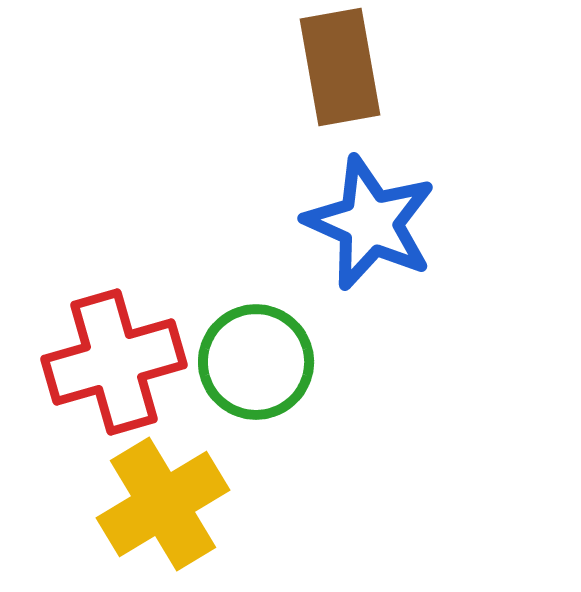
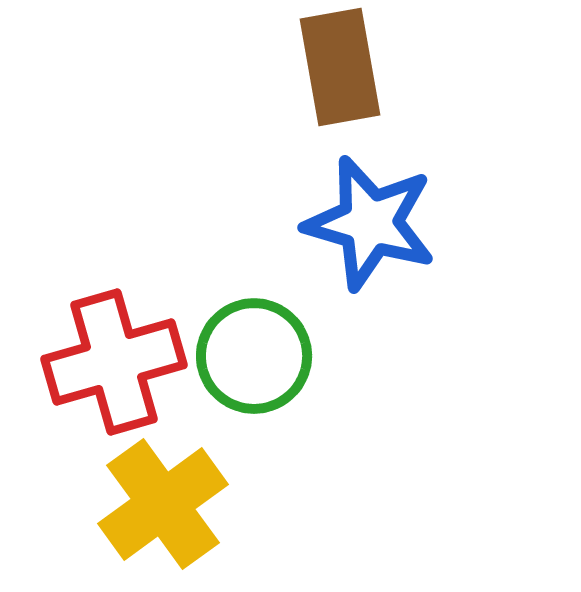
blue star: rotated 8 degrees counterclockwise
green circle: moved 2 px left, 6 px up
yellow cross: rotated 5 degrees counterclockwise
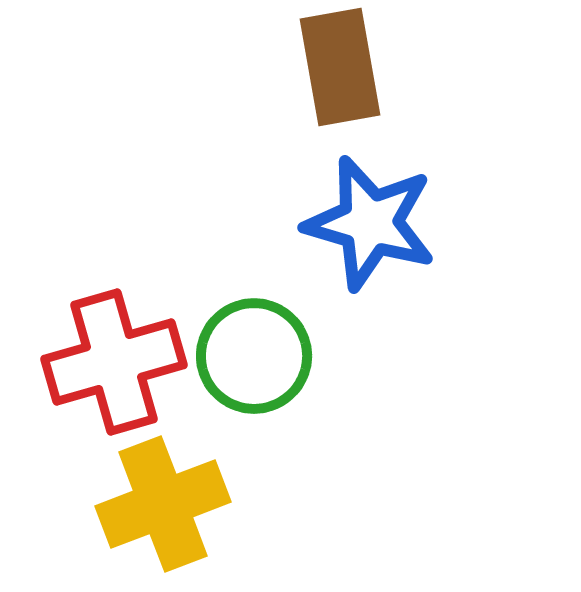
yellow cross: rotated 15 degrees clockwise
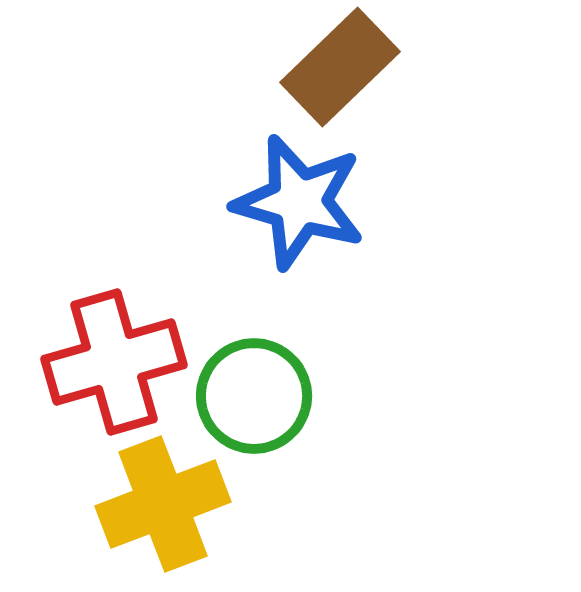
brown rectangle: rotated 56 degrees clockwise
blue star: moved 71 px left, 21 px up
green circle: moved 40 px down
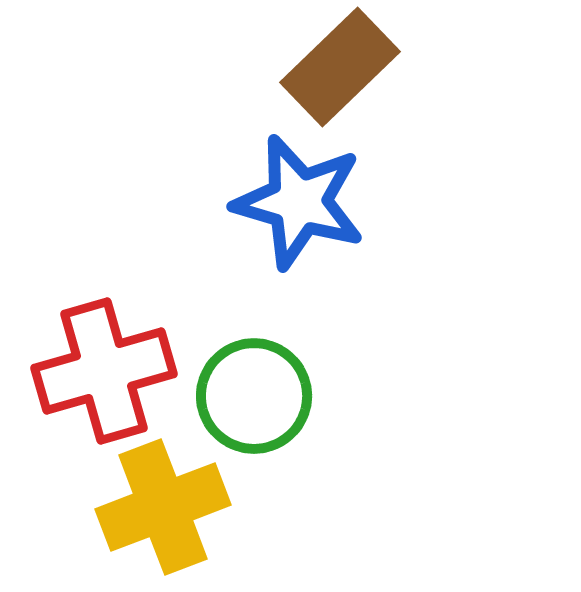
red cross: moved 10 px left, 9 px down
yellow cross: moved 3 px down
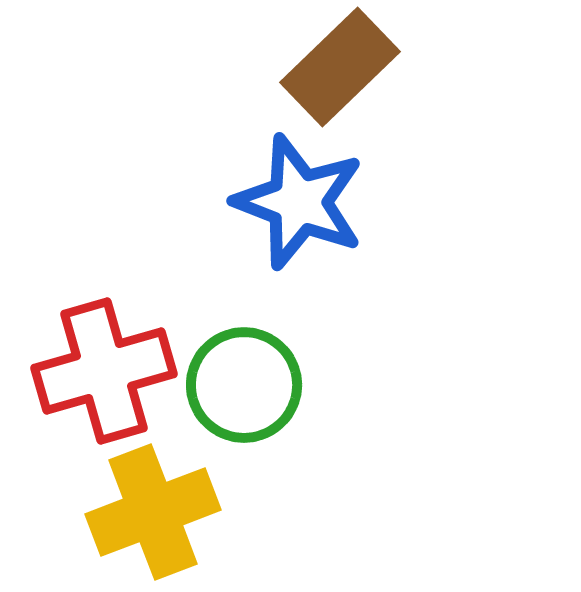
blue star: rotated 5 degrees clockwise
green circle: moved 10 px left, 11 px up
yellow cross: moved 10 px left, 5 px down
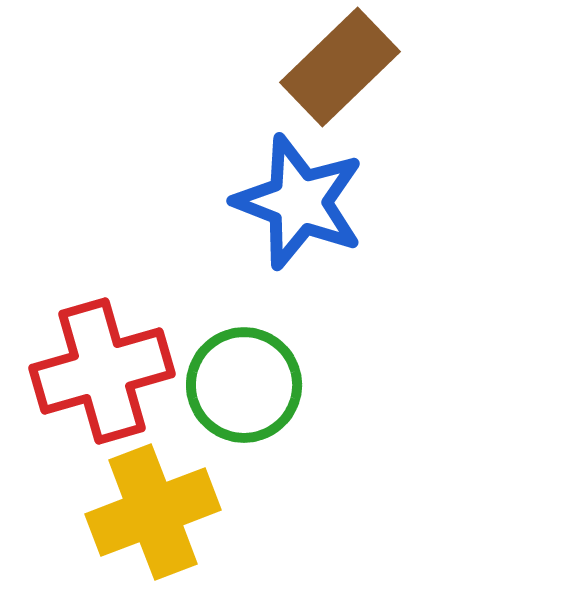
red cross: moved 2 px left
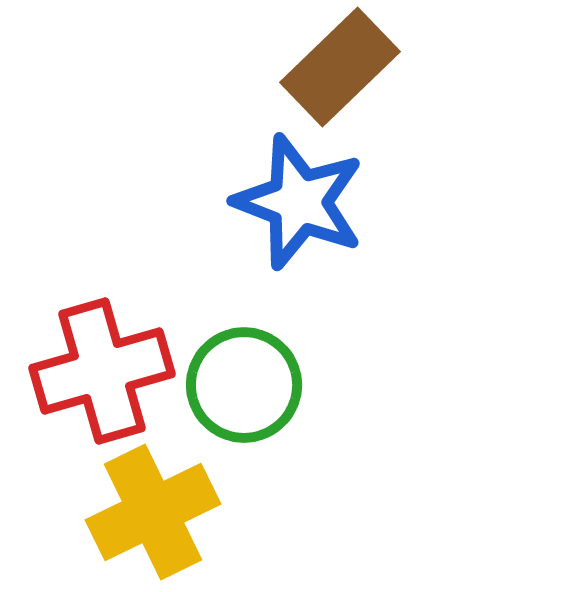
yellow cross: rotated 5 degrees counterclockwise
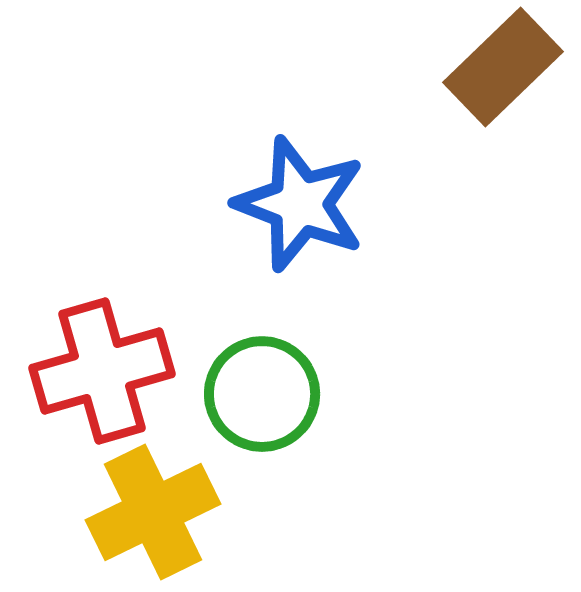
brown rectangle: moved 163 px right
blue star: moved 1 px right, 2 px down
green circle: moved 18 px right, 9 px down
